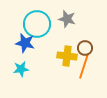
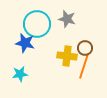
cyan star: moved 1 px left, 5 px down
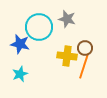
cyan circle: moved 2 px right, 3 px down
blue star: moved 5 px left, 1 px down
cyan star: rotated 14 degrees counterclockwise
